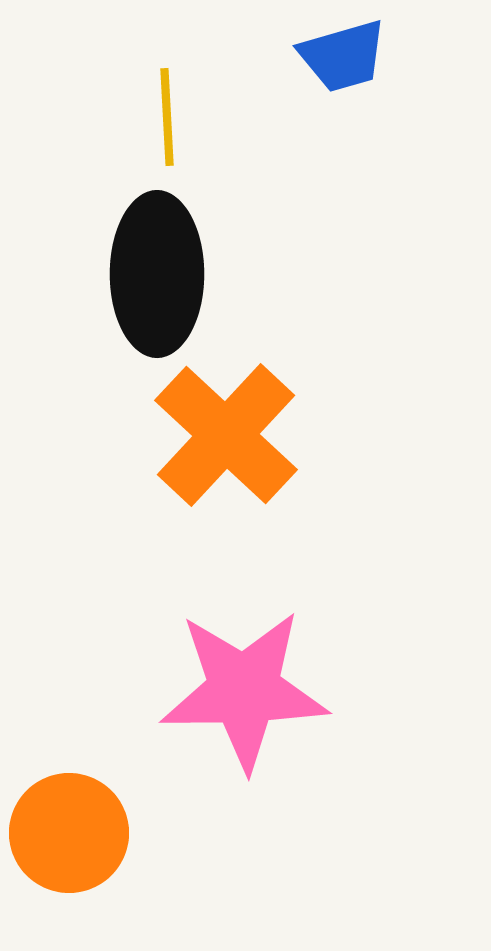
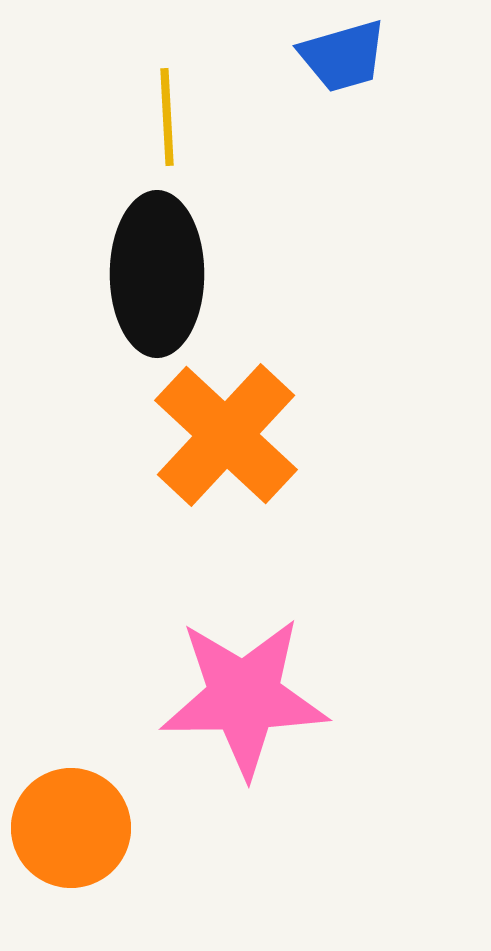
pink star: moved 7 px down
orange circle: moved 2 px right, 5 px up
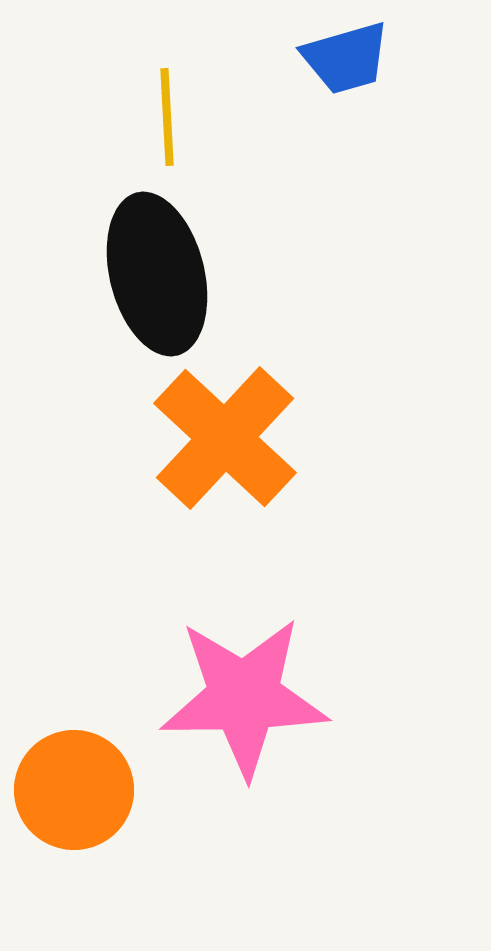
blue trapezoid: moved 3 px right, 2 px down
black ellipse: rotated 14 degrees counterclockwise
orange cross: moved 1 px left, 3 px down
orange circle: moved 3 px right, 38 px up
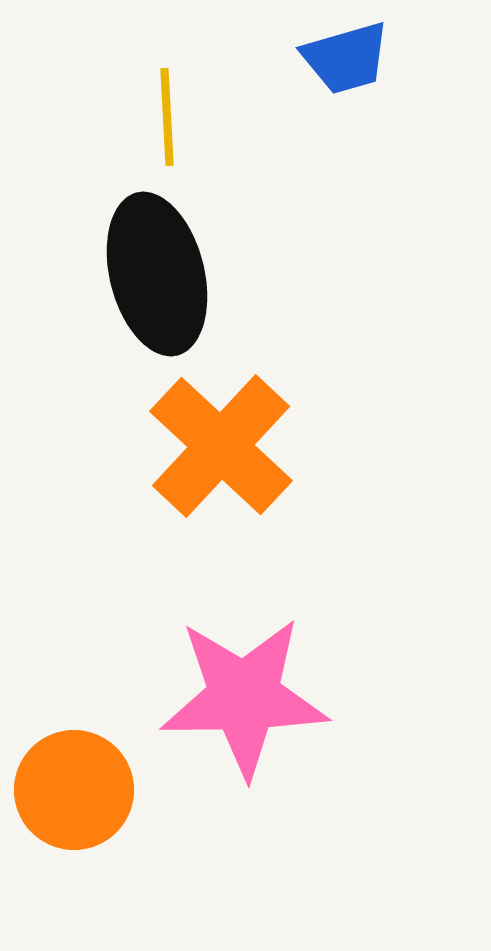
orange cross: moved 4 px left, 8 px down
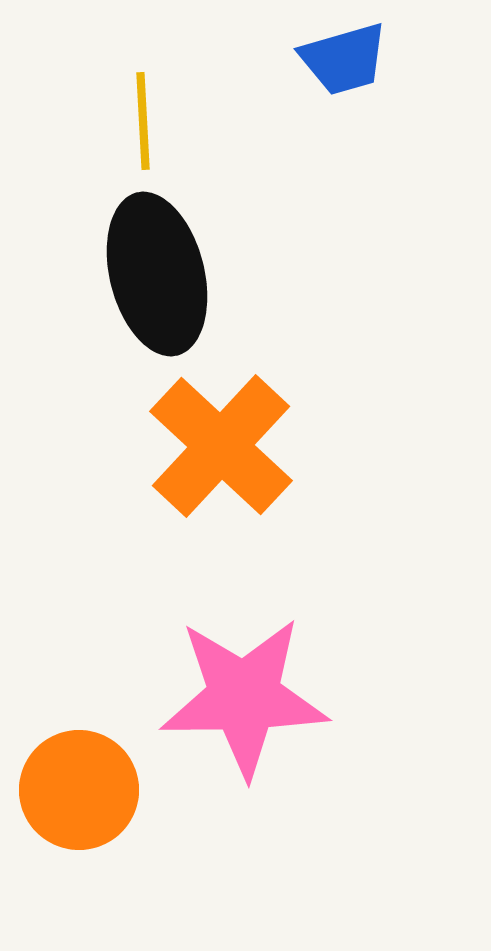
blue trapezoid: moved 2 px left, 1 px down
yellow line: moved 24 px left, 4 px down
orange circle: moved 5 px right
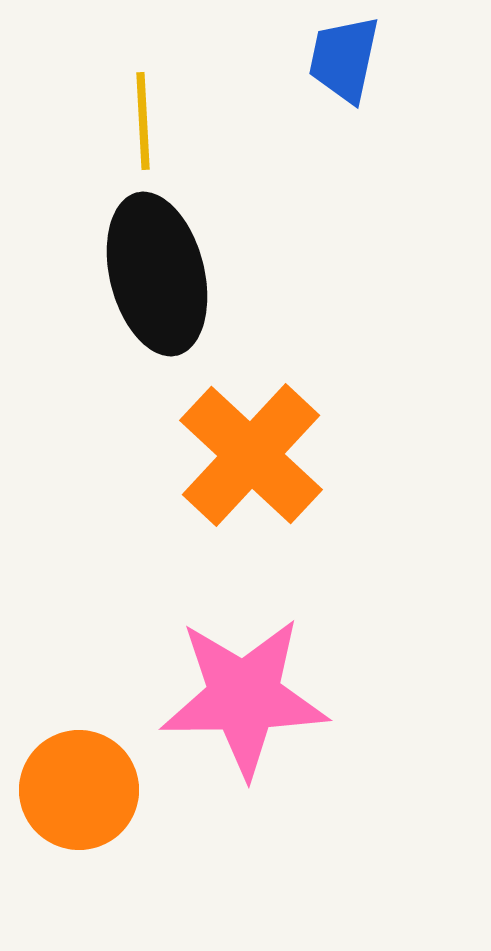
blue trapezoid: rotated 118 degrees clockwise
orange cross: moved 30 px right, 9 px down
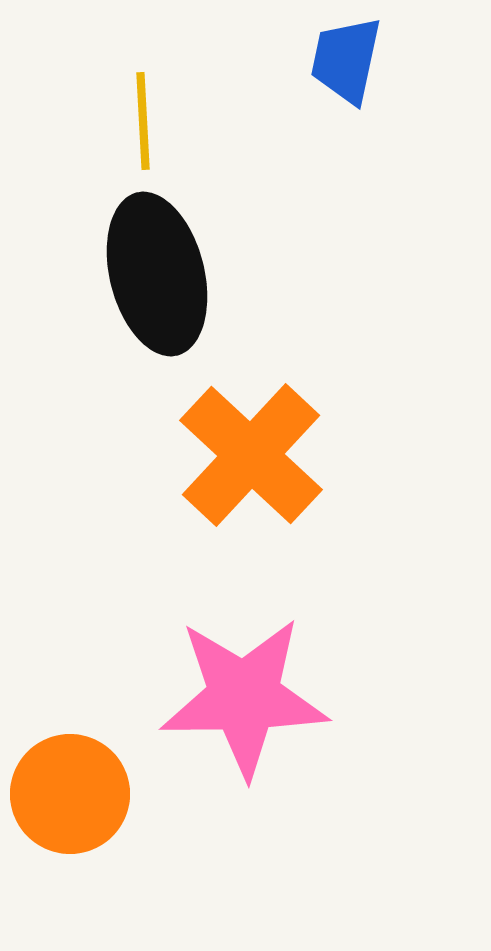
blue trapezoid: moved 2 px right, 1 px down
orange circle: moved 9 px left, 4 px down
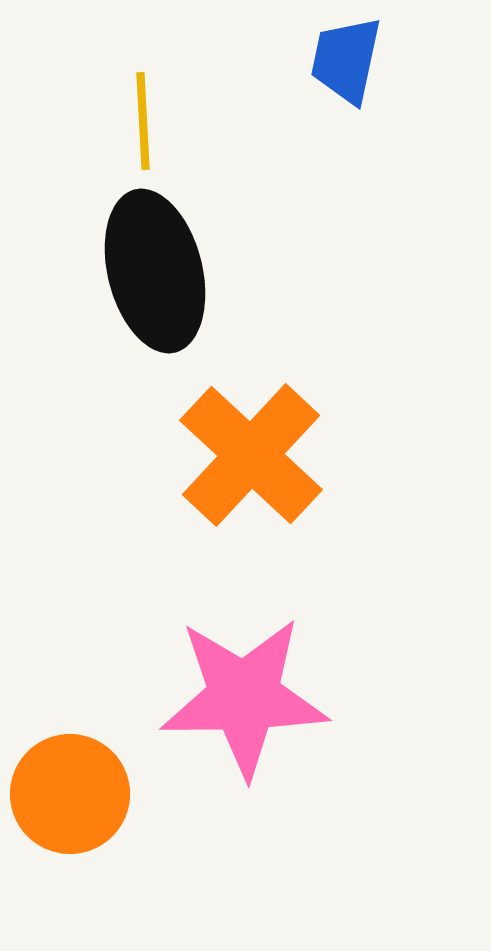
black ellipse: moved 2 px left, 3 px up
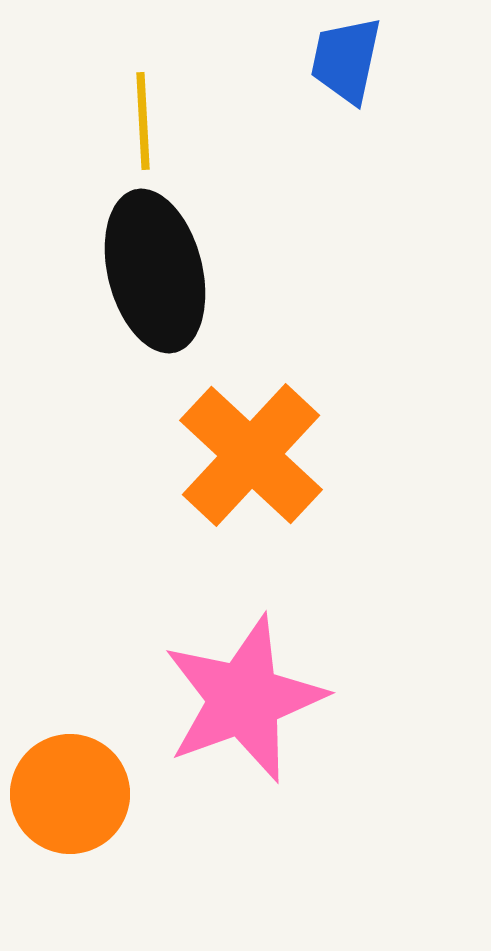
pink star: moved 2 px down; rotated 19 degrees counterclockwise
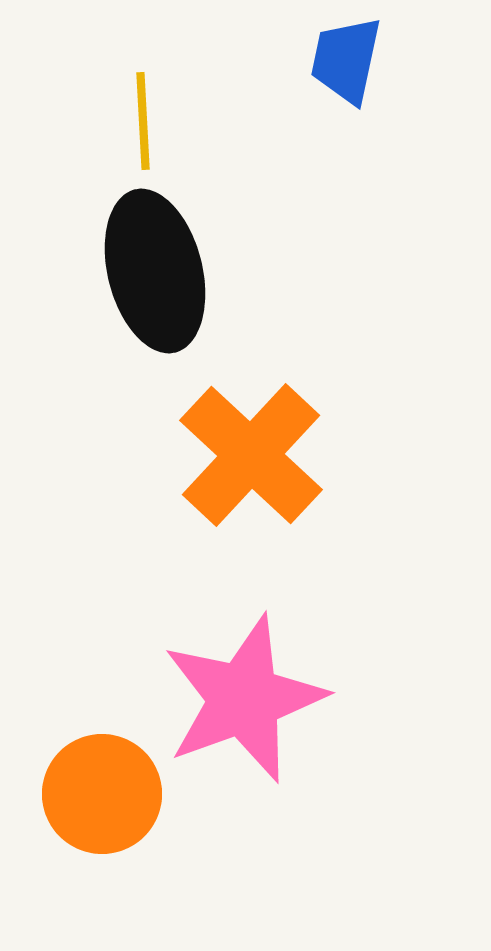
orange circle: moved 32 px right
